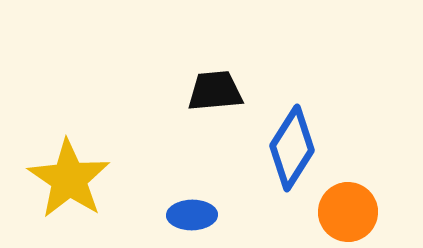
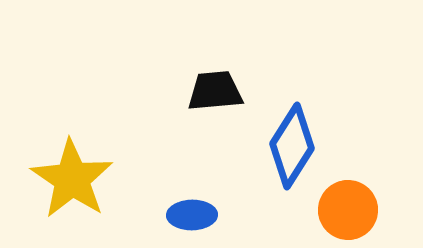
blue diamond: moved 2 px up
yellow star: moved 3 px right
orange circle: moved 2 px up
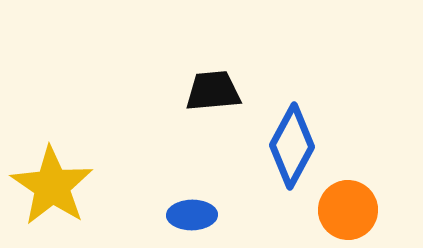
black trapezoid: moved 2 px left
blue diamond: rotated 4 degrees counterclockwise
yellow star: moved 20 px left, 7 px down
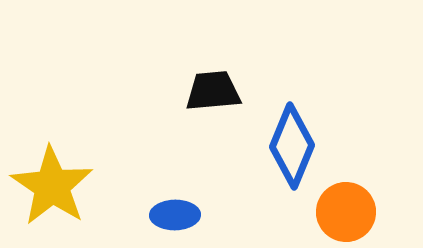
blue diamond: rotated 6 degrees counterclockwise
orange circle: moved 2 px left, 2 px down
blue ellipse: moved 17 px left
